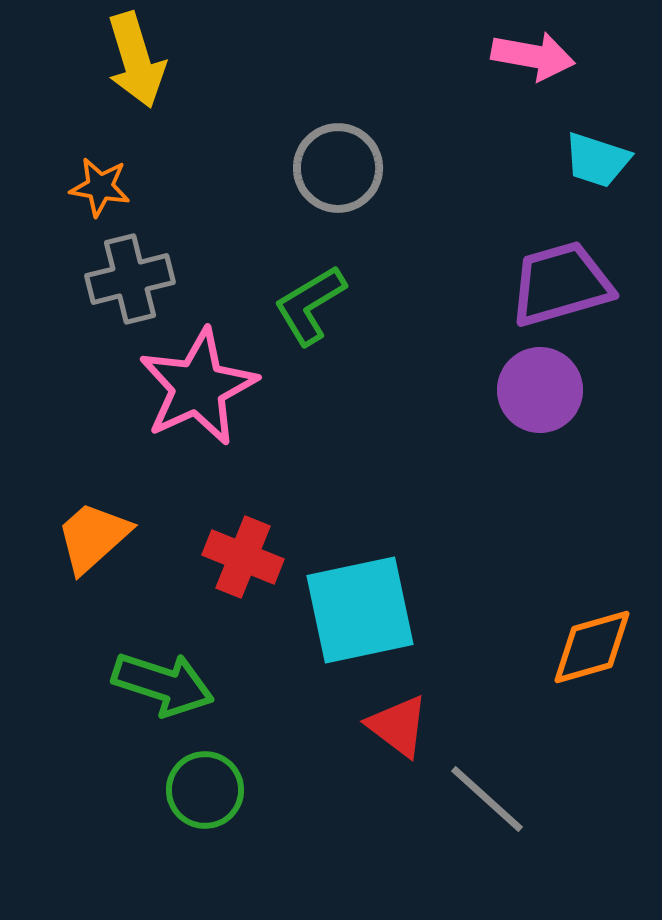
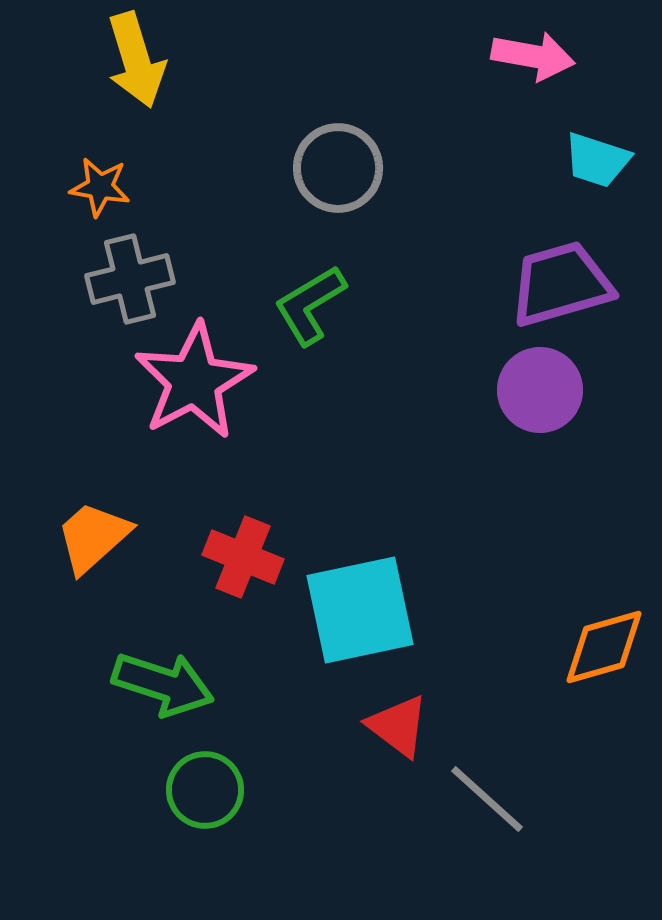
pink star: moved 4 px left, 6 px up; rotated 3 degrees counterclockwise
orange diamond: moved 12 px right
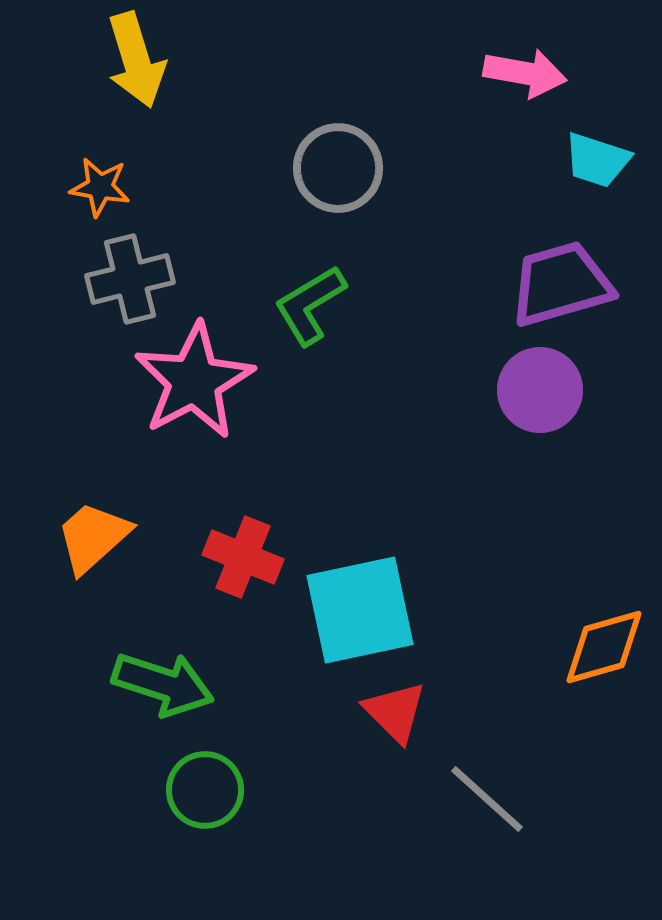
pink arrow: moved 8 px left, 17 px down
red triangle: moved 3 px left, 14 px up; rotated 8 degrees clockwise
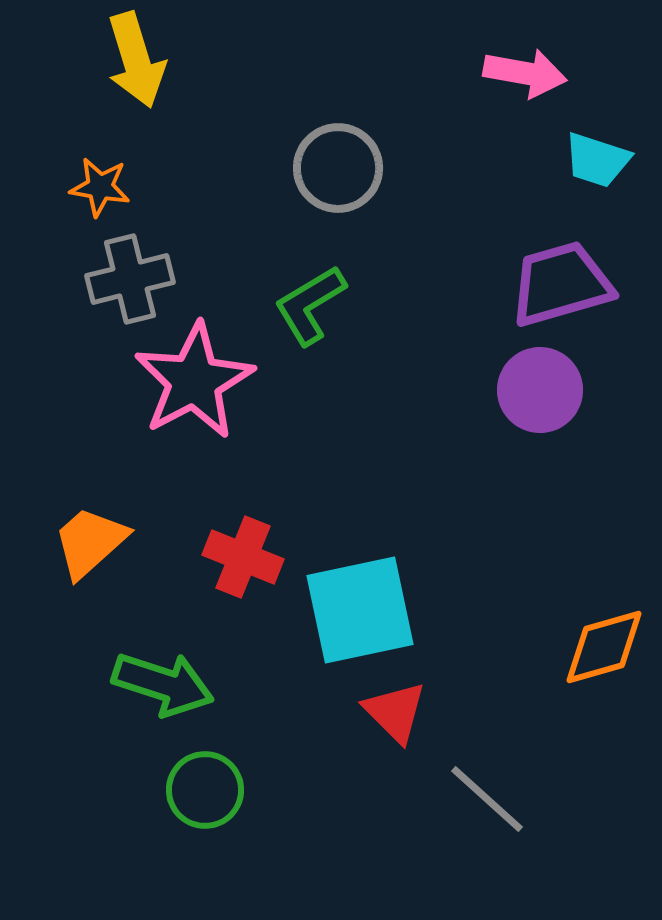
orange trapezoid: moved 3 px left, 5 px down
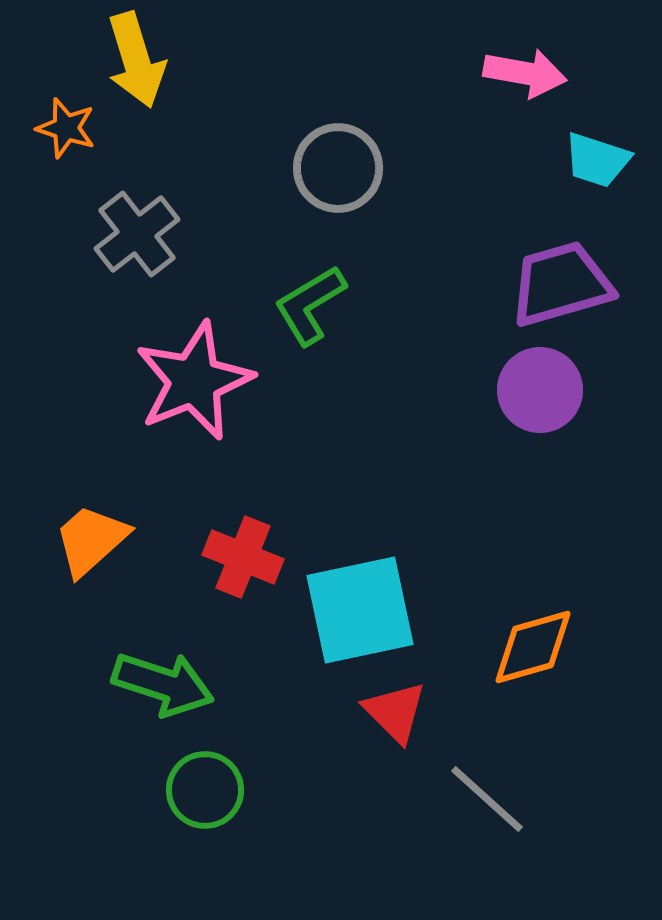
orange star: moved 34 px left, 59 px up; rotated 8 degrees clockwise
gray cross: moved 7 px right, 45 px up; rotated 24 degrees counterclockwise
pink star: rotated 6 degrees clockwise
orange trapezoid: moved 1 px right, 2 px up
orange diamond: moved 71 px left
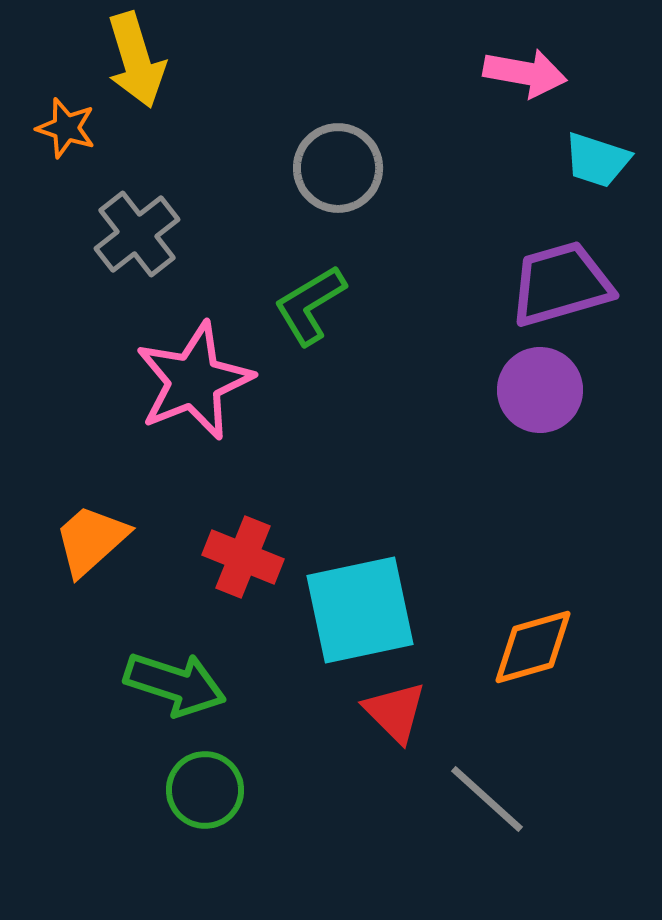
green arrow: moved 12 px right
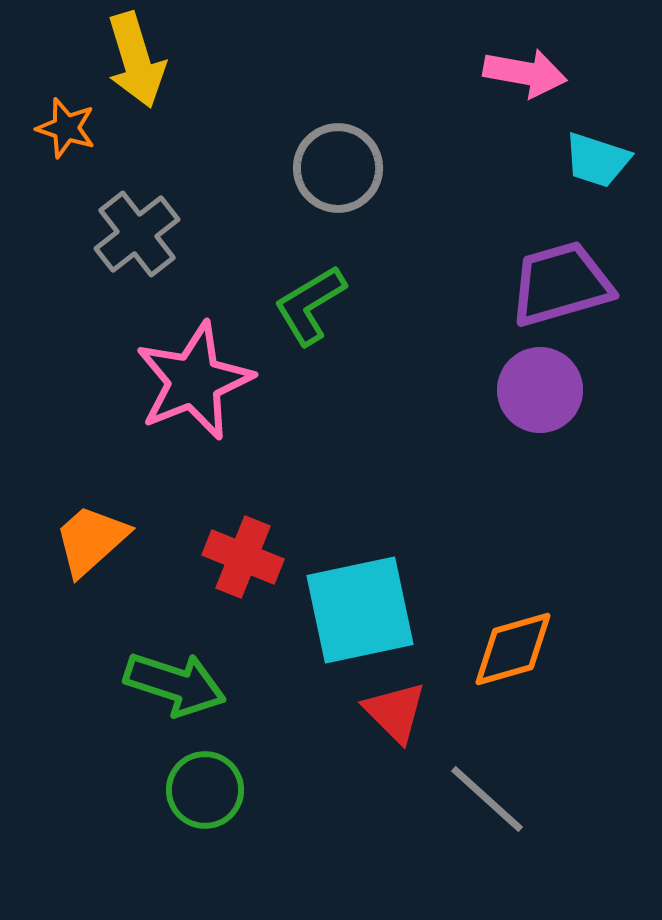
orange diamond: moved 20 px left, 2 px down
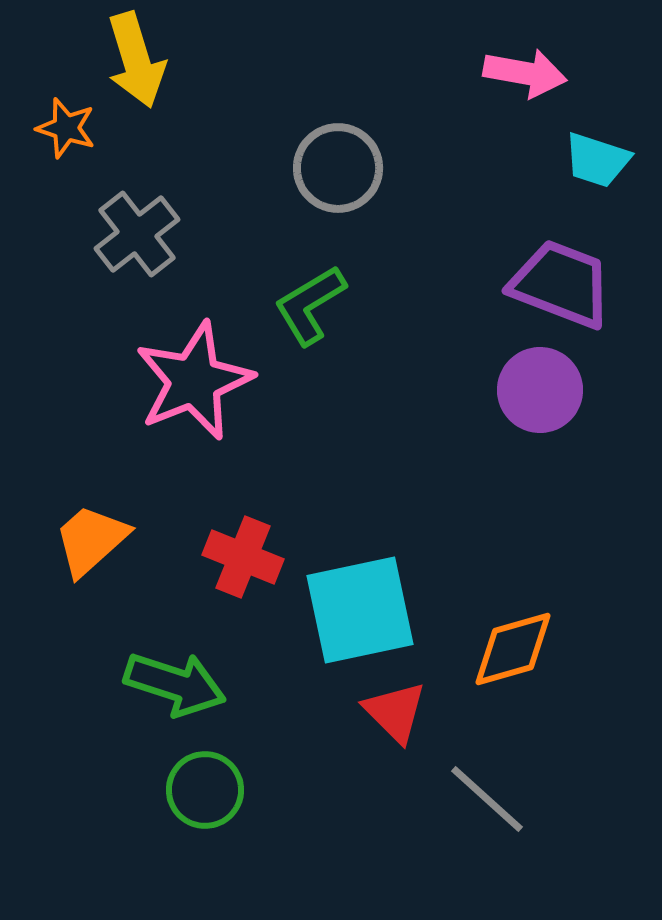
purple trapezoid: rotated 37 degrees clockwise
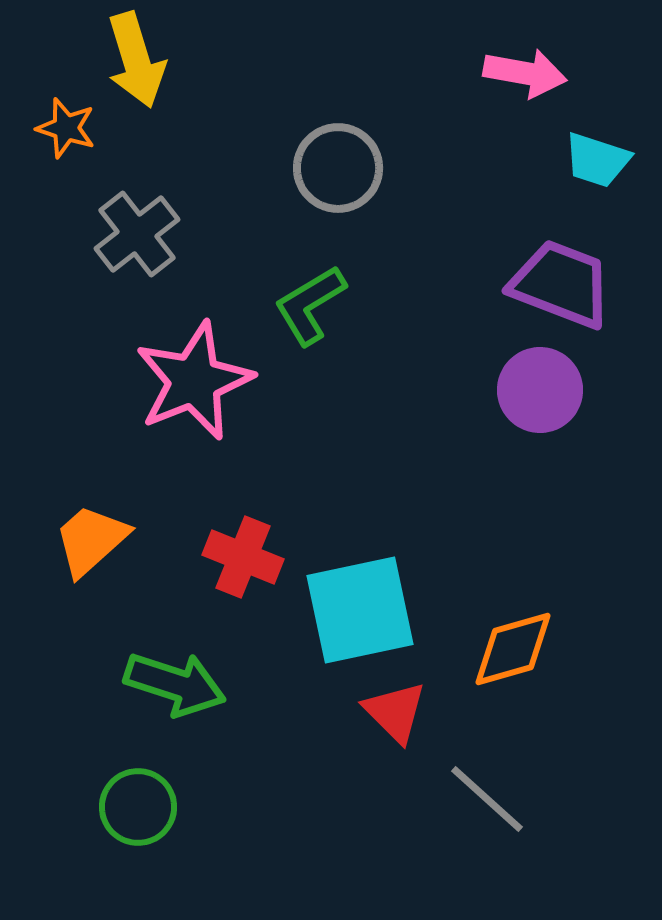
green circle: moved 67 px left, 17 px down
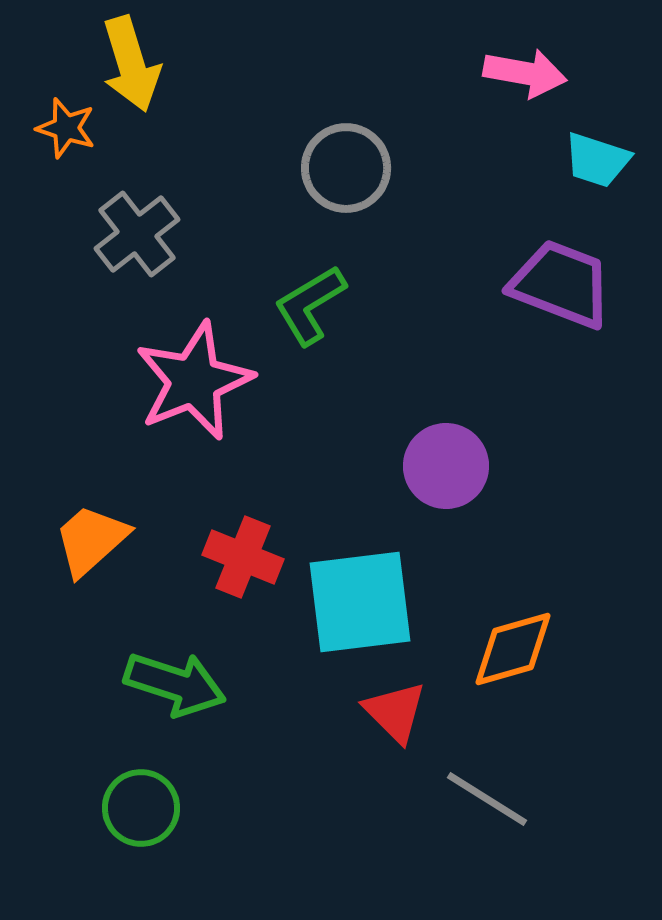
yellow arrow: moved 5 px left, 4 px down
gray circle: moved 8 px right
purple circle: moved 94 px left, 76 px down
cyan square: moved 8 px up; rotated 5 degrees clockwise
gray line: rotated 10 degrees counterclockwise
green circle: moved 3 px right, 1 px down
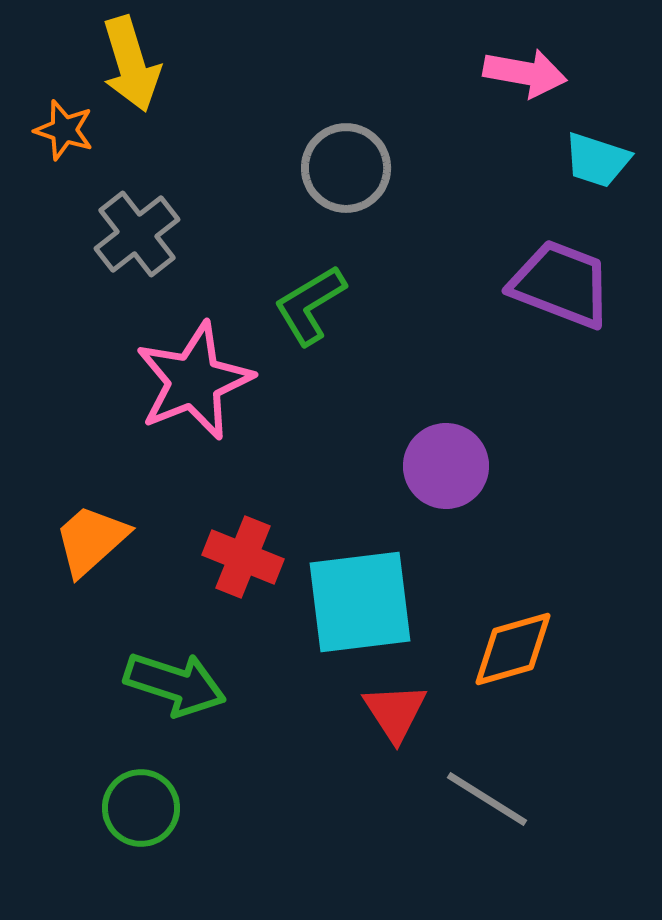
orange star: moved 2 px left, 2 px down
red triangle: rotated 12 degrees clockwise
